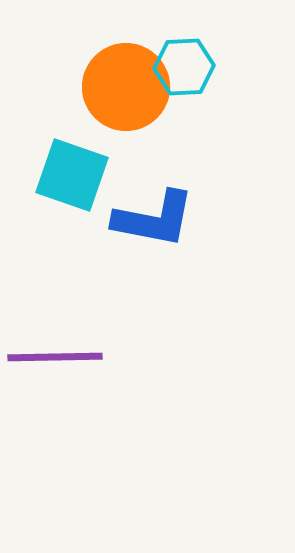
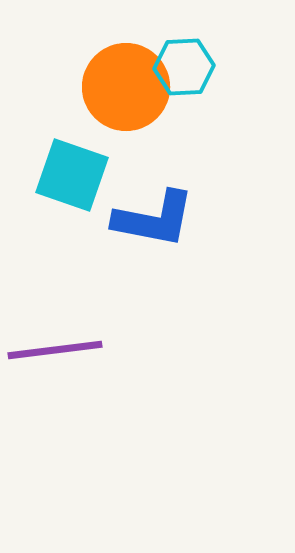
purple line: moved 7 px up; rotated 6 degrees counterclockwise
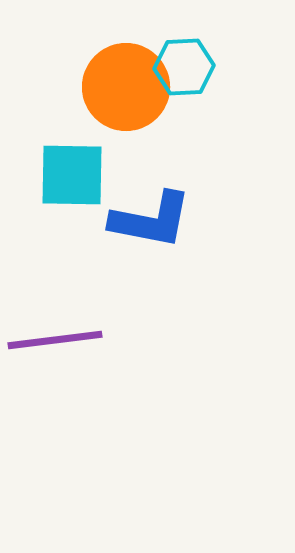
cyan square: rotated 18 degrees counterclockwise
blue L-shape: moved 3 px left, 1 px down
purple line: moved 10 px up
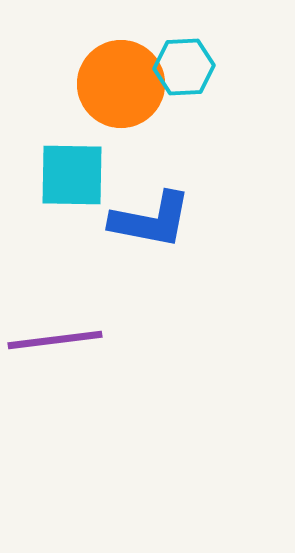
orange circle: moved 5 px left, 3 px up
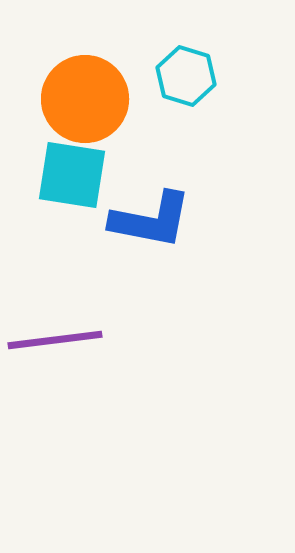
cyan hexagon: moved 2 px right, 9 px down; rotated 20 degrees clockwise
orange circle: moved 36 px left, 15 px down
cyan square: rotated 8 degrees clockwise
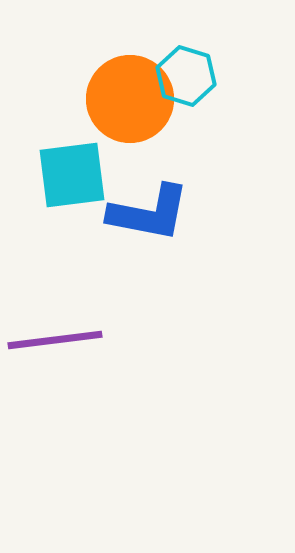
orange circle: moved 45 px right
cyan square: rotated 16 degrees counterclockwise
blue L-shape: moved 2 px left, 7 px up
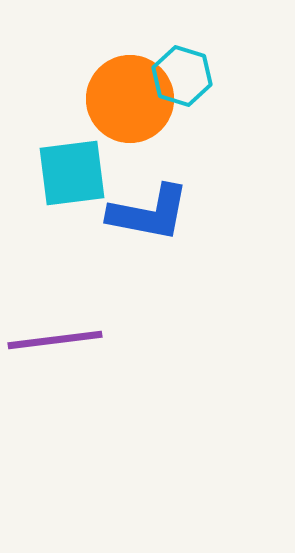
cyan hexagon: moved 4 px left
cyan square: moved 2 px up
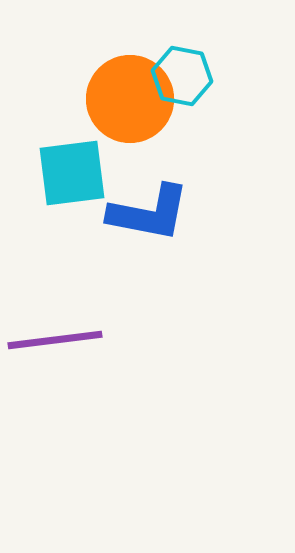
cyan hexagon: rotated 6 degrees counterclockwise
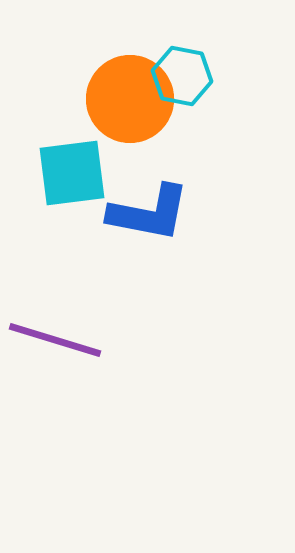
purple line: rotated 24 degrees clockwise
